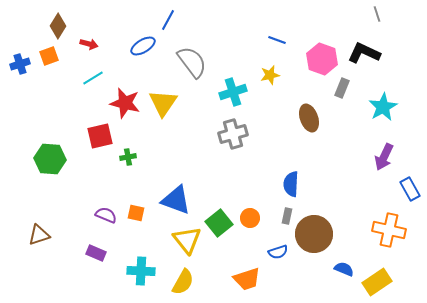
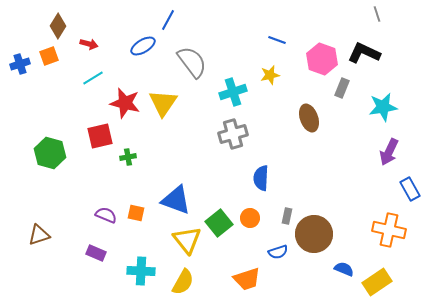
cyan star at (383, 107): rotated 20 degrees clockwise
purple arrow at (384, 157): moved 5 px right, 5 px up
green hexagon at (50, 159): moved 6 px up; rotated 12 degrees clockwise
blue semicircle at (291, 184): moved 30 px left, 6 px up
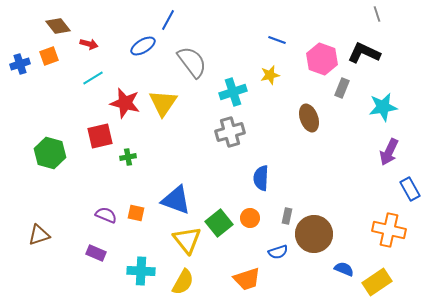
brown diamond at (58, 26): rotated 70 degrees counterclockwise
gray cross at (233, 134): moved 3 px left, 2 px up
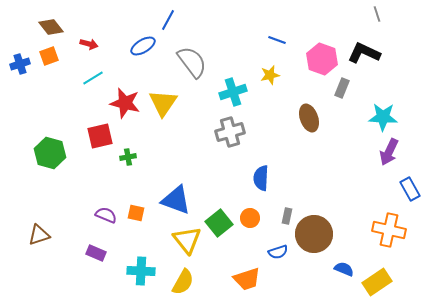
brown diamond at (58, 26): moved 7 px left, 1 px down
cyan star at (383, 107): moved 10 px down; rotated 12 degrees clockwise
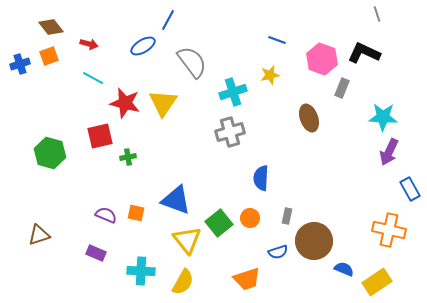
cyan line at (93, 78): rotated 60 degrees clockwise
brown circle at (314, 234): moved 7 px down
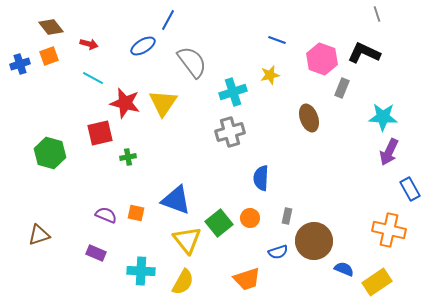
red square at (100, 136): moved 3 px up
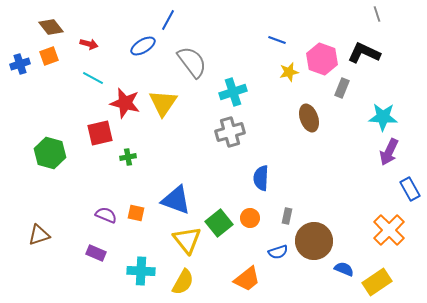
yellow star at (270, 75): moved 19 px right, 3 px up
orange cross at (389, 230): rotated 32 degrees clockwise
orange trapezoid at (247, 279): rotated 20 degrees counterclockwise
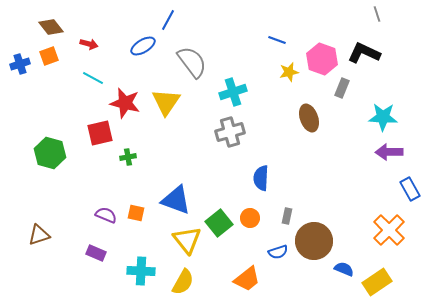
yellow triangle at (163, 103): moved 3 px right, 1 px up
purple arrow at (389, 152): rotated 64 degrees clockwise
